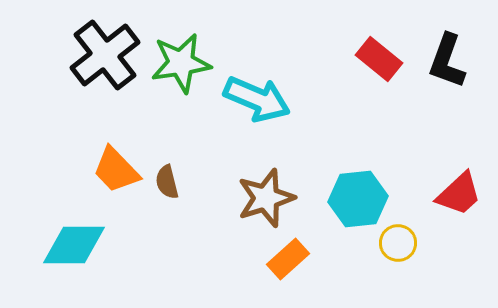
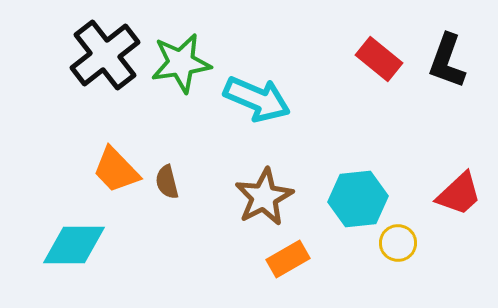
brown star: moved 2 px left, 1 px up; rotated 10 degrees counterclockwise
orange rectangle: rotated 12 degrees clockwise
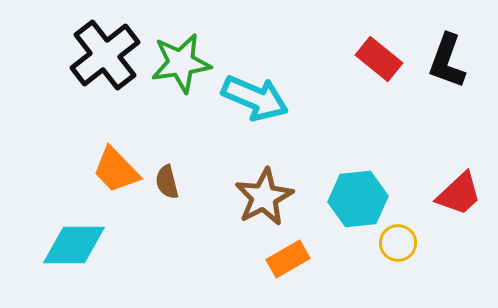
cyan arrow: moved 2 px left, 1 px up
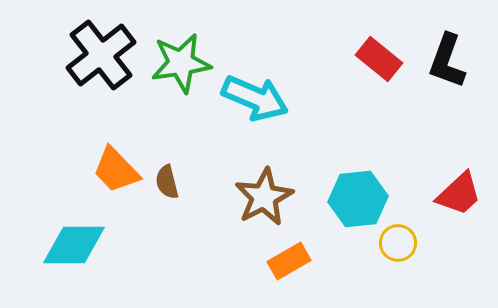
black cross: moved 4 px left
orange rectangle: moved 1 px right, 2 px down
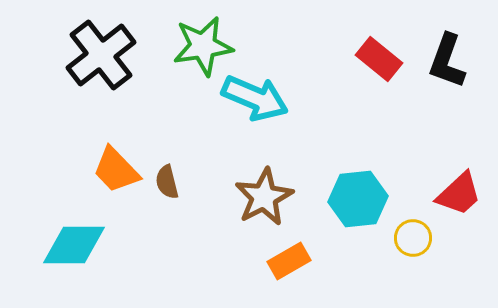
green star: moved 22 px right, 17 px up
yellow circle: moved 15 px right, 5 px up
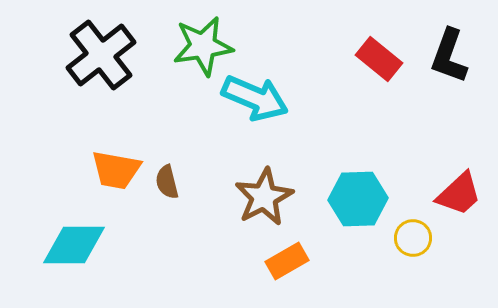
black L-shape: moved 2 px right, 5 px up
orange trapezoid: rotated 36 degrees counterclockwise
cyan hexagon: rotated 4 degrees clockwise
orange rectangle: moved 2 px left
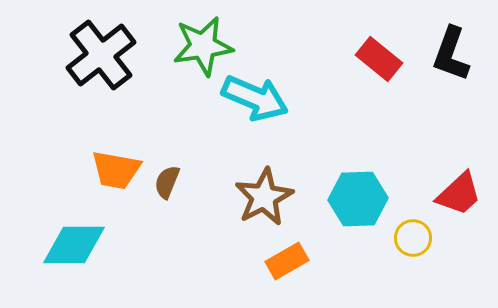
black L-shape: moved 2 px right, 2 px up
brown semicircle: rotated 36 degrees clockwise
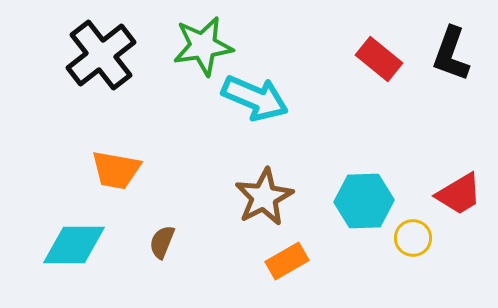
brown semicircle: moved 5 px left, 60 px down
red trapezoid: rotated 12 degrees clockwise
cyan hexagon: moved 6 px right, 2 px down
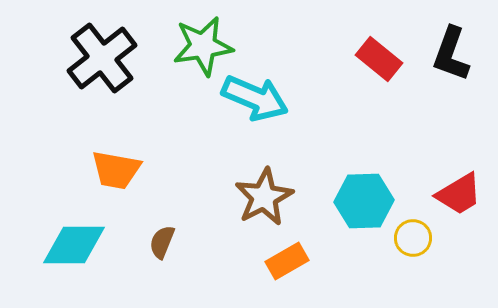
black cross: moved 1 px right, 3 px down
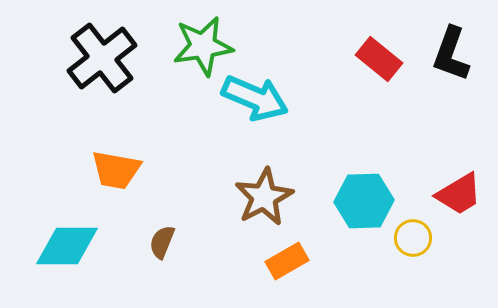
cyan diamond: moved 7 px left, 1 px down
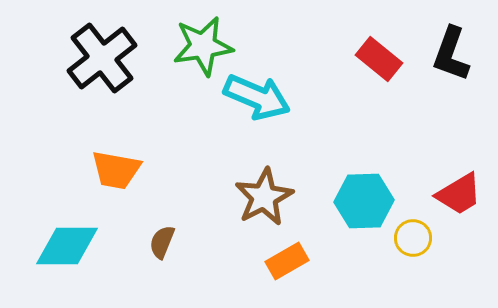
cyan arrow: moved 2 px right, 1 px up
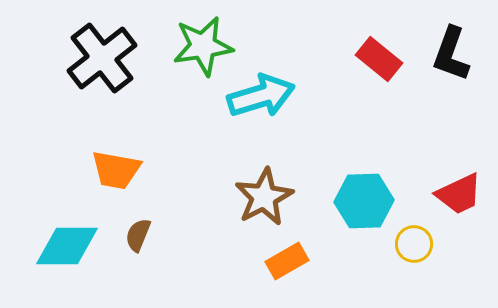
cyan arrow: moved 4 px right, 1 px up; rotated 40 degrees counterclockwise
red trapezoid: rotated 6 degrees clockwise
yellow circle: moved 1 px right, 6 px down
brown semicircle: moved 24 px left, 7 px up
